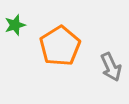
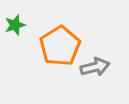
gray arrow: moved 16 px left; rotated 80 degrees counterclockwise
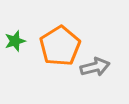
green star: moved 16 px down
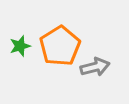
green star: moved 5 px right, 5 px down
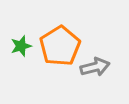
green star: moved 1 px right
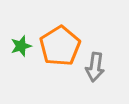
gray arrow: rotated 112 degrees clockwise
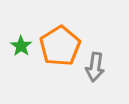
green star: rotated 20 degrees counterclockwise
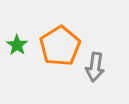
green star: moved 4 px left, 1 px up
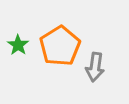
green star: moved 1 px right
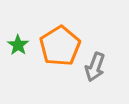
gray arrow: rotated 12 degrees clockwise
